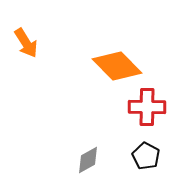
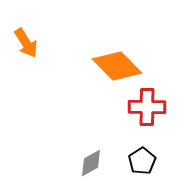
black pentagon: moved 4 px left, 5 px down; rotated 12 degrees clockwise
gray diamond: moved 3 px right, 3 px down
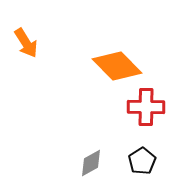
red cross: moved 1 px left
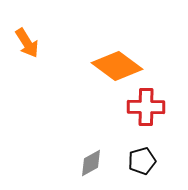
orange arrow: moved 1 px right
orange diamond: rotated 9 degrees counterclockwise
black pentagon: rotated 16 degrees clockwise
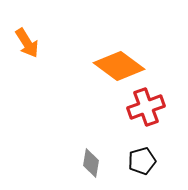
orange diamond: moved 2 px right
red cross: rotated 21 degrees counterclockwise
gray diamond: rotated 52 degrees counterclockwise
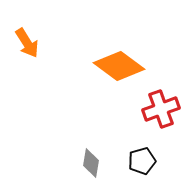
red cross: moved 15 px right, 2 px down
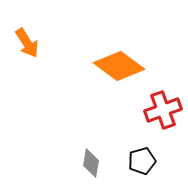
red cross: moved 2 px right, 1 px down
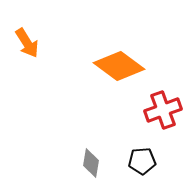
black pentagon: rotated 12 degrees clockwise
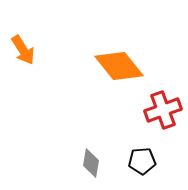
orange arrow: moved 4 px left, 7 px down
orange diamond: rotated 15 degrees clockwise
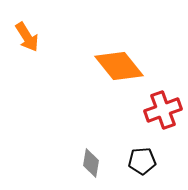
orange arrow: moved 4 px right, 13 px up
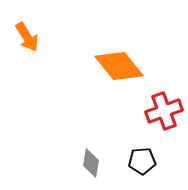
red cross: moved 1 px right, 1 px down
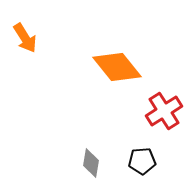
orange arrow: moved 2 px left, 1 px down
orange diamond: moved 2 px left, 1 px down
red cross: rotated 12 degrees counterclockwise
